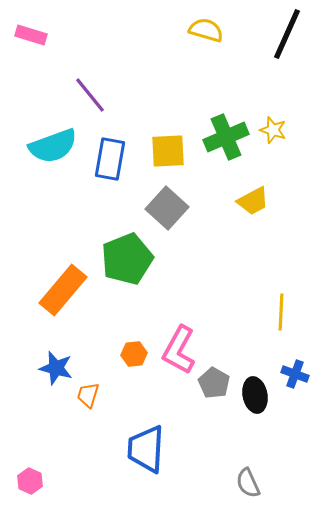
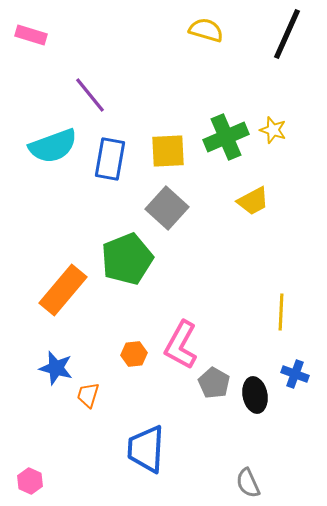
pink L-shape: moved 2 px right, 5 px up
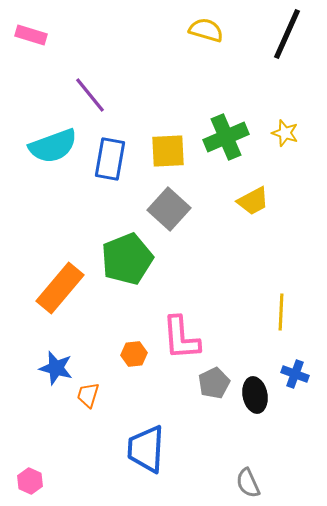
yellow star: moved 12 px right, 3 px down
gray square: moved 2 px right, 1 px down
orange rectangle: moved 3 px left, 2 px up
pink L-shape: moved 7 px up; rotated 33 degrees counterclockwise
gray pentagon: rotated 16 degrees clockwise
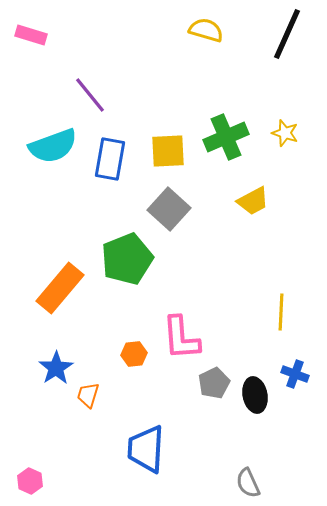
blue star: rotated 24 degrees clockwise
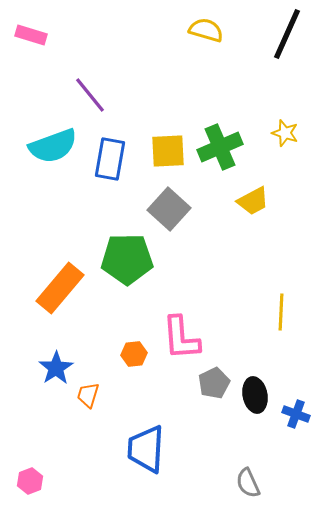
green cross: moved 6 px left, 10 px down
green pentagon: rotated 21 degrees clockwise
blue cross: moved 1 px right, 40 px down
pink hexagon: rotated 15 degrees clockwise
